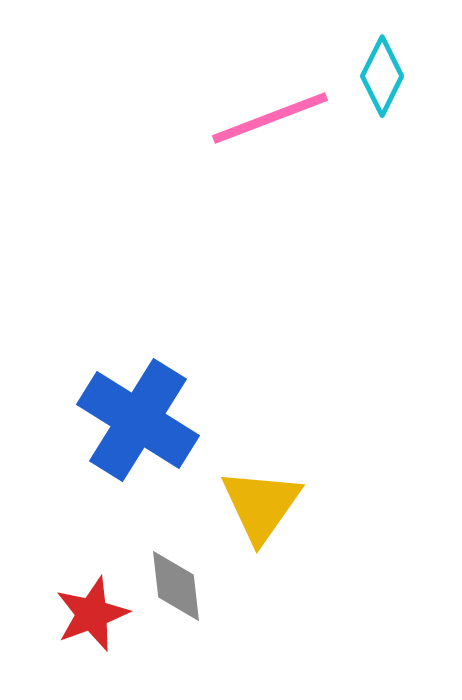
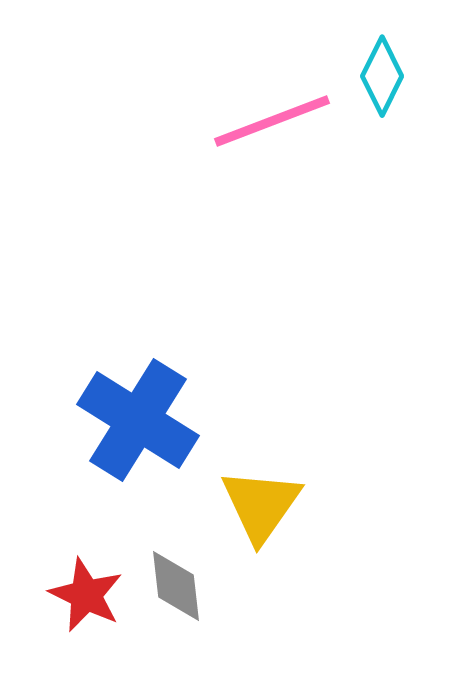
pink line: moved 2 px right, 3 px down
red star: moved 6 px left, 19 px up; rotated 26 degrees counterclockwise
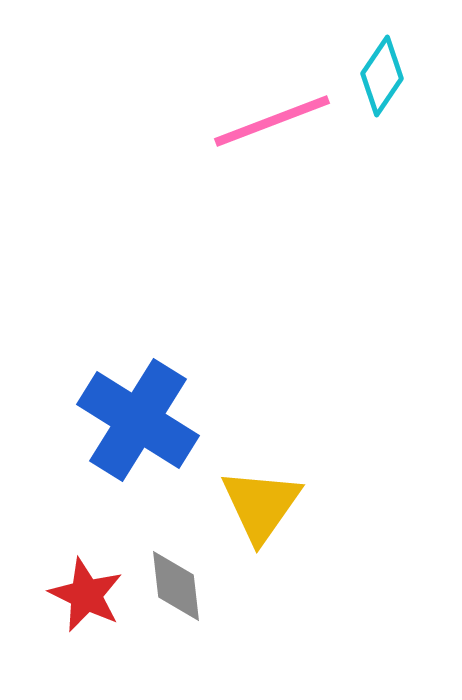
cyan diamond: rotated 8 degrees clockwise
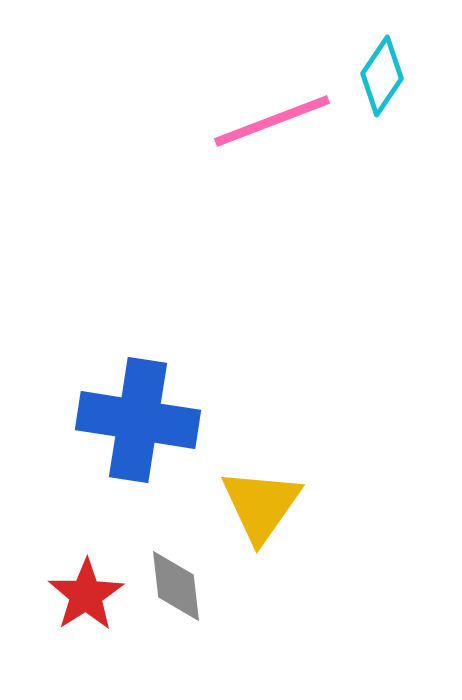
blue cross: rotated 23 degrees counterclockwise
red star: rotated 14 degrees clockwise
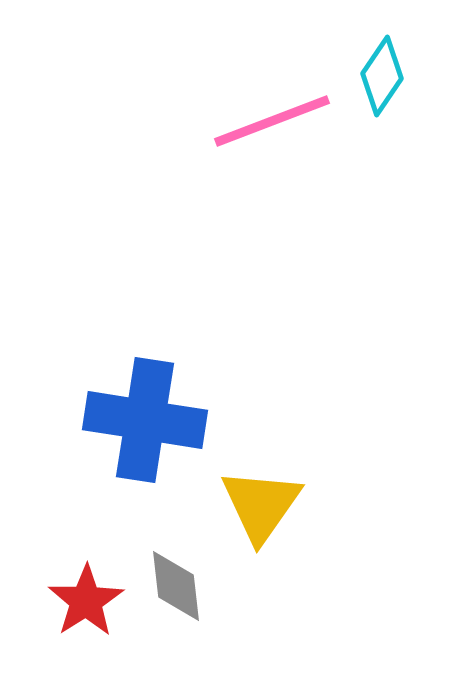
blue cross: moved 7 px right
red star: moved 6 px down
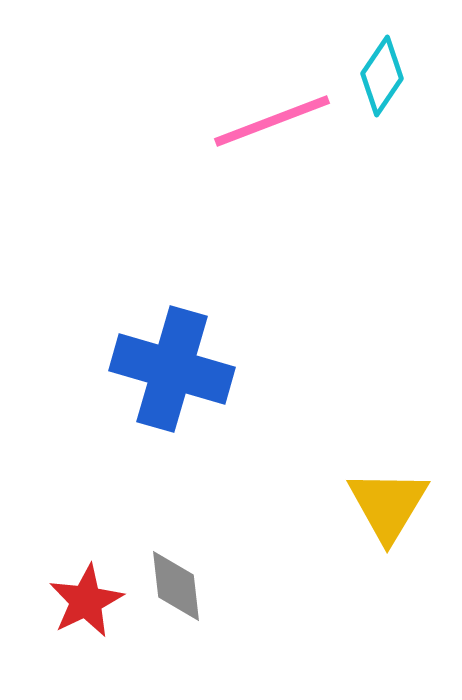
blue cross: moved 27 px right, 51 px up; rotated 7 degrees clockwise
yellow triangle: moved 127 px right; rotated 4 degrees counterclockwise
red star: rotated 6 degrees clockwise
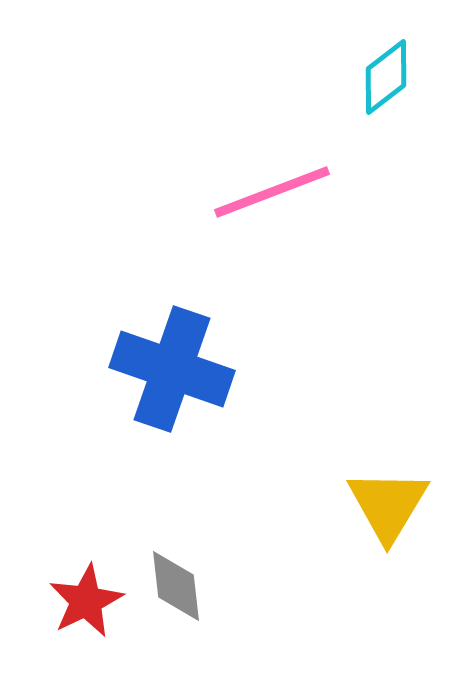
cyan diamond: moved 4 px right, 1 px down; rotated 18 degrees clockwise
pink line: moved 71 px down
blue cross: rotated 3 degrees clockwise
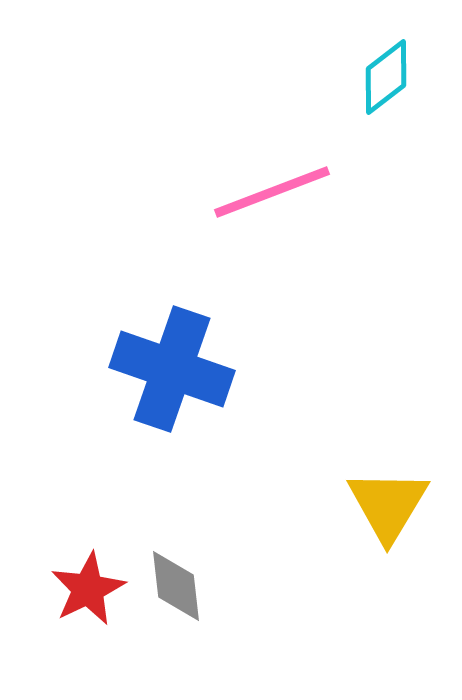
red star: moved 2 px right, 12 px up
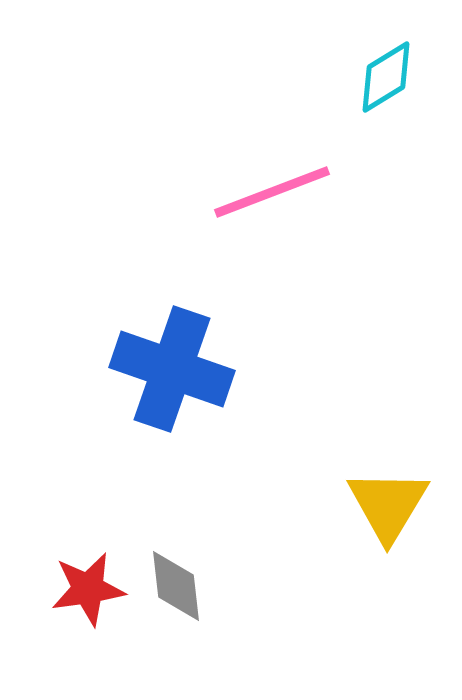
cyan diamond: rotated 6 degrees clockwise
red star: rotated 18 degrees clockwise
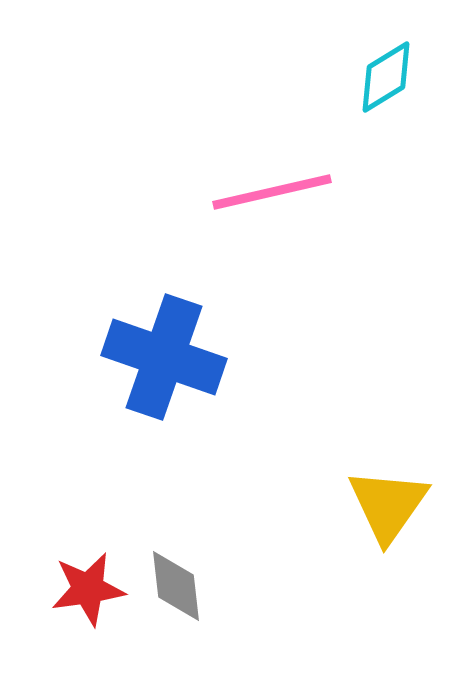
pink line: rotated 8 degrees clockwise
blue cross: moved 8 px left, 12 px up
yellow triangle: rotated 4 degrees clockwise
